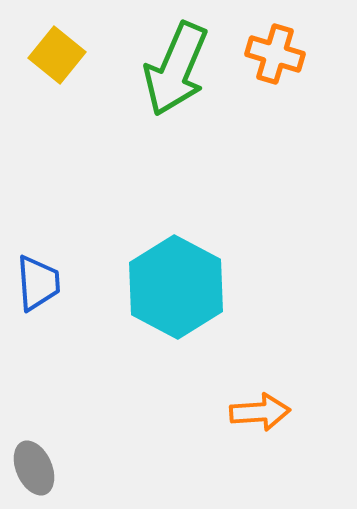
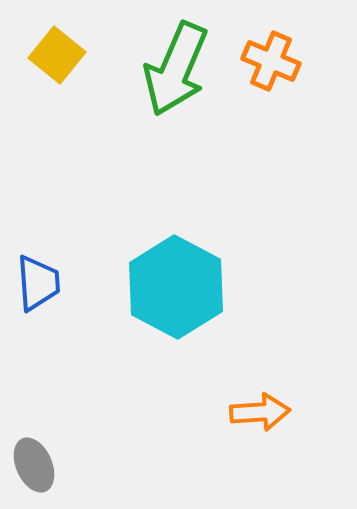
orange cross: moved 4 px left, 7 px down; rotated 6 degrees clockwise
gray ellipse: moved 3 px up
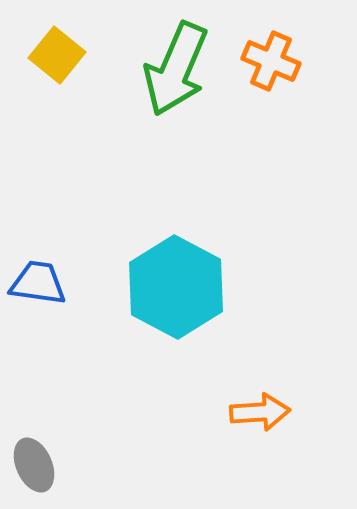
blue trapezoid: rotated 78 degrees counterclockwise
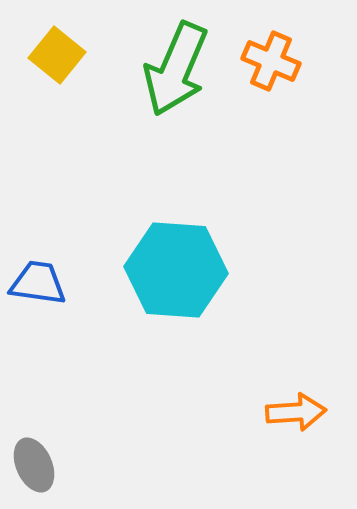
cyan hexagon: moved 17 px up; rotated 24 degrees counterclockwise
orange arrow: moved 36 px right
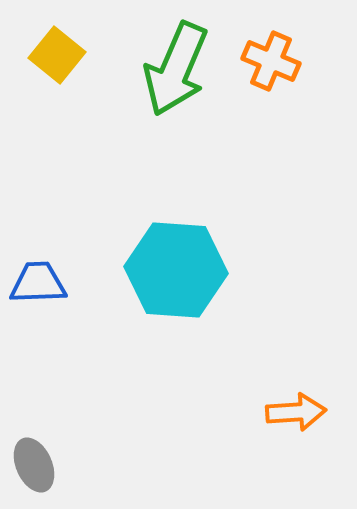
blue trapezoid: rotated 10 degrees counterclockwise
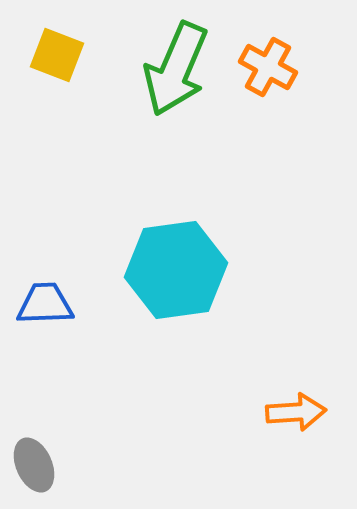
yellow square: rotated 18 degrees counterclockwise
orange cross: moved 3 px left, 6 px down; rotated 6 degrees clockwise
cyan hexagon: rotated 12 degrees counterclockwise
blue trapezoid: moved 7 px right, 21 px down
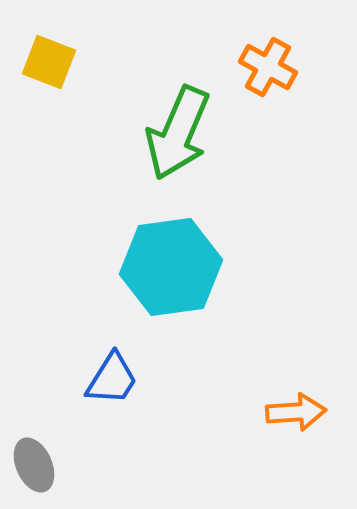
yellow square: moved 8 px left, 7 px down
green arrow: moved 2 px right, 64 px down
cyan hexagon: moved 5 px left, 3 px up
blue trapezoid: moved 67 px right, 75 px down; rotated 124 degrees clockwise
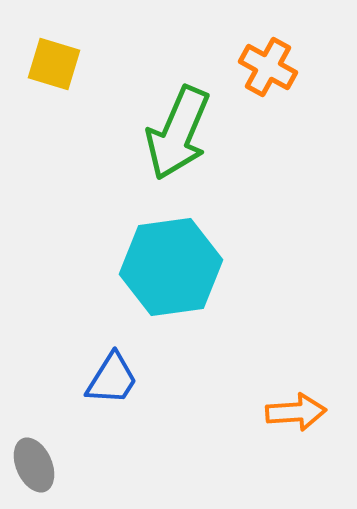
yellow square: moved 5 px right, 2 px down; rotated 4 degrees counterclockwise
